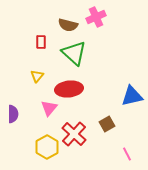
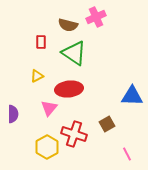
green triangle: rotated 8 degrees counterclockwise
yellow triangle: rotated 24 degrees clockwise
blue triangle: rotated 15 degrees clockwise
red cross: rotated 25 degrees counterclockwise
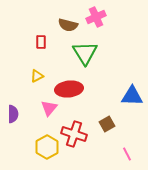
green triangle: moved 11 px right; rotated 24 degrees clockwise
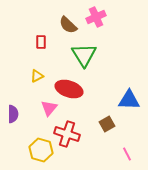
brown semicircle: rotated 30 degrees clockwise
green triangle: moved 1 px left, 2 px down
red ellipse: rotated 24 degrees clockwise
blue triangle: moved 3 px left, 4 px down
red cross: moved 7 px left
yellow hexagon: moved 6 px left, 3 px down; rotated 15 degrees counterclockwise
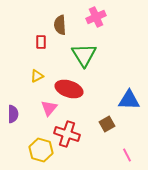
brown semicircle: moved 8 px left; rotated 42 degrees clockwise
pink line: moved 1 px down
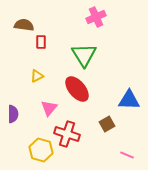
brown semicircle: moved 36 px left; rotated 102 degrees clockwise
red ellipse: moved 8 px right; rotated 32 degrees clockwise
pink line: rotated 40 degrees counterclockwise
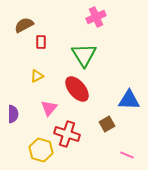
brown semicircle: rotated 36 degrees counterclockwise
